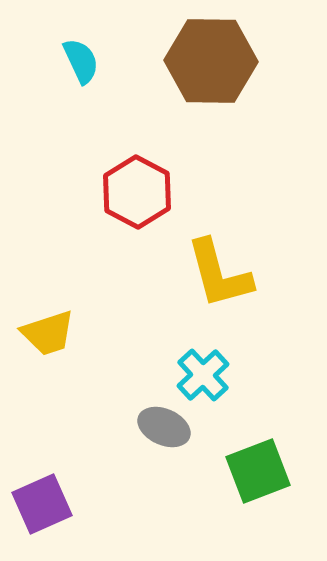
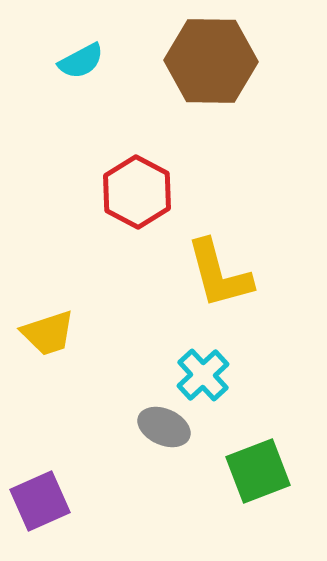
cyan semicircle: rotated 87 degrees clockwise
purple square: moved 2 px left, 3 px up
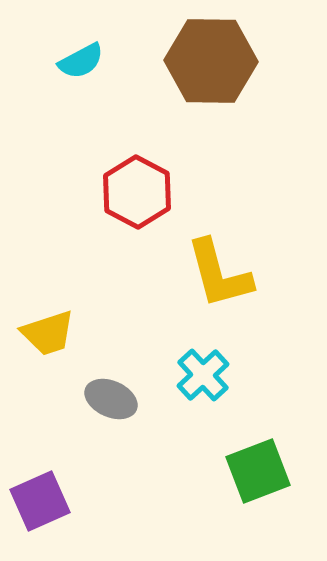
gray ellipse: moved 53 px left, 28 px up
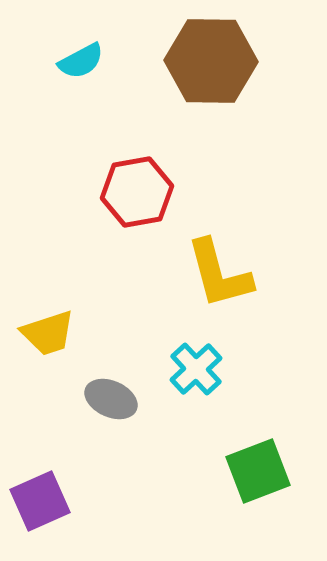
red hexagon: rotated 22 degrees clockwise
cyan cross: moved 7 px left, 6 px up
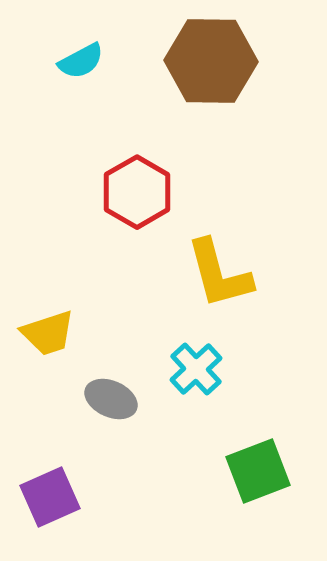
red hexagon: rotated 20 degrees counterclockwise
purple square: moved 10 px right, 4 px up
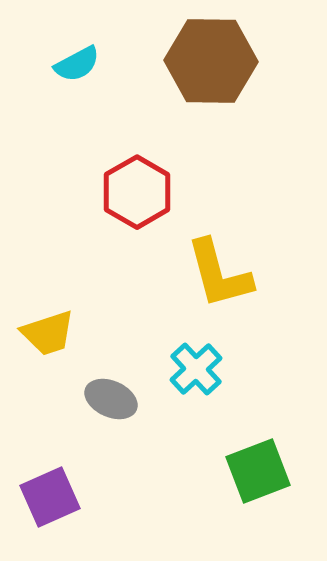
cyan semicircle: moved 4 px left, 3 px down
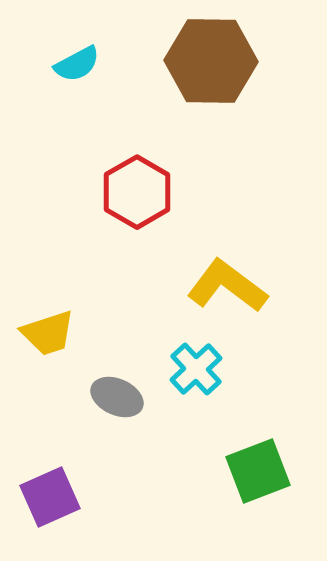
yellow L-shape: moved 8 px right, 12 px down; rotated 142 degrees clockwise
gray ellipse: moved 6 px right, 2 px up
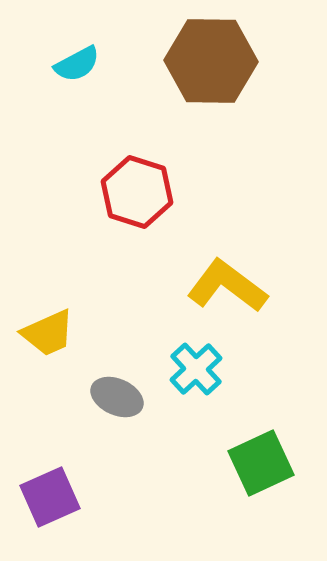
red hexagon: rotated 12 degrees counterclockwise
yellow trapezoid: rotated 6 degrees counterclockwise
green square: moved 3 px right, 8 px up; rotated 4 degrees counterclockwise
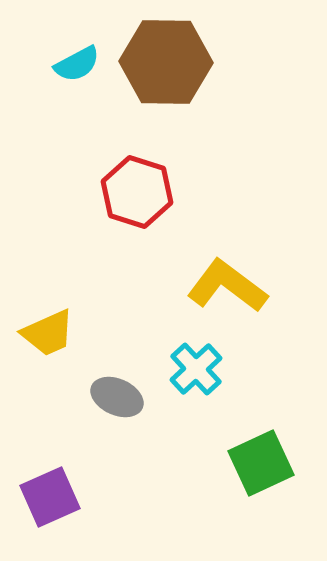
brown hexagon: moved 45 px left, 1 px down
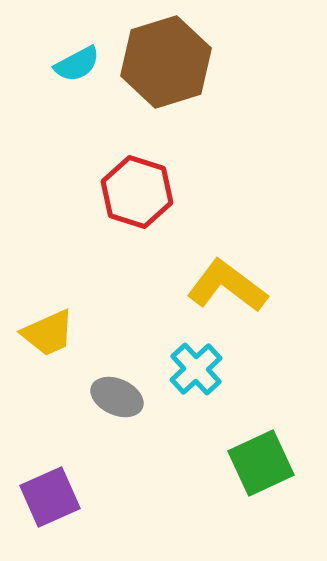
brown hexagon: rotated 18 degrees counterclockwise
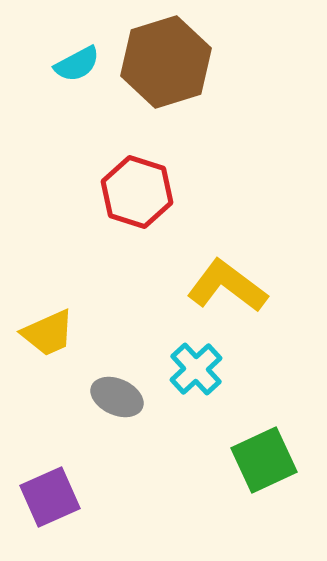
green square: moved 3 px right, 3 px up
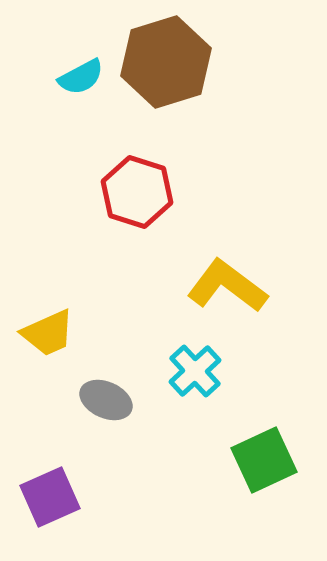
cyan semicircle: moved 4 px right, 13 px down
cyan cross: moved 1 px left, 2 px down
gray ellipse: moved 11 px left, 3 px down
